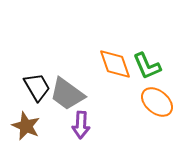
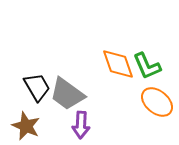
orange diamond: moved 3 px right
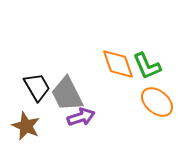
gray trapezoid: rotated 27 degrees clockwise
purple arrow: moved 8 px up; rotated 112 degrees counterclockwise
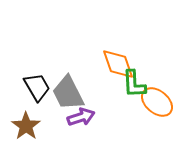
green L-shape: moved 13 px left, 18 px down; rotated 20 degrees clockwise
gray trapezoid: moved 1 px right, 1 px up
brown star: rotated 12 degrees clockwise
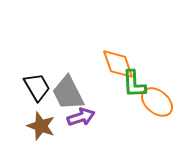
brown star: moved 15 px right; rotated 16 degrees counterclockwise
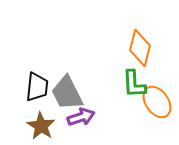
orange diamond: moved 22 px right, 16 px up; rotated 33 degrees clockwise
black trapezoid: rotated 36 degrees clockwise
gray trapezoid: moved 1 px left
orange ellipse: rotated 16 degrees clockwise
brown star: rotated 12 degrees clockwise
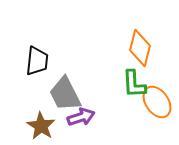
black trapezoid: moved 26 px up
gray trapezoid: moved 2 px left, 1 px down
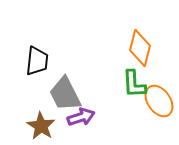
orange ellipse: moved 2 px right, 1 px up
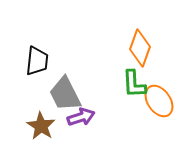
orange diamond: rotated 6 degrees clockwise
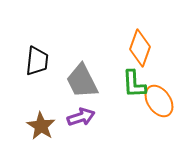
gray trapezoid: moved 17 px right, 13 px up
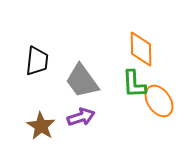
orange diamond: moved 1 px right, 1 px down; rotated 21 degrees counterclockwise
gray trapezoid: rotated 9 degrees counterclockwise
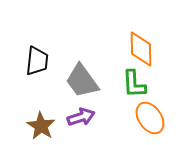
orange ellipse: moved 9 px left, 17 px down
